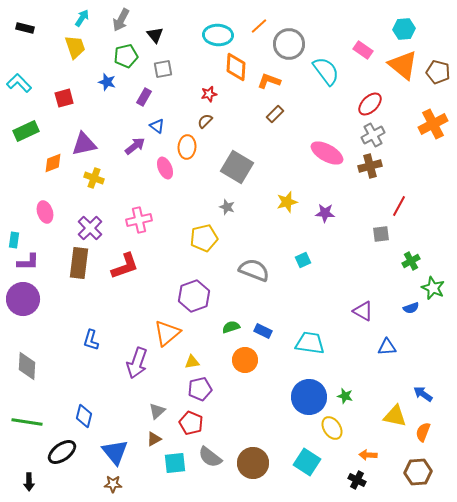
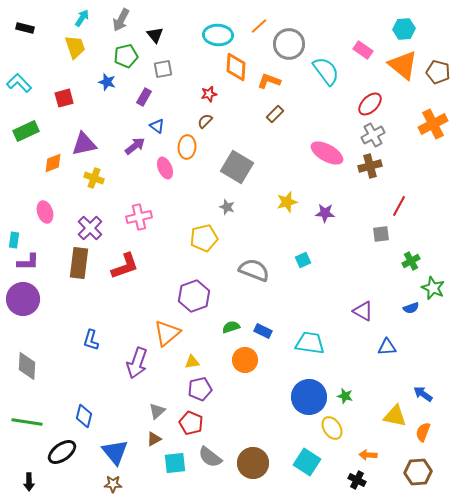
pink cross at (139, 220): moved 3 px up
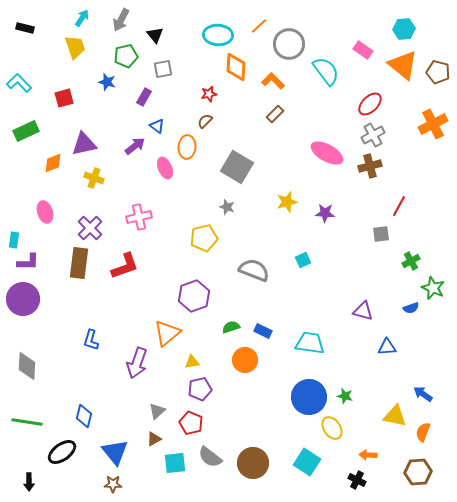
orange L-shape at (269, 81): moved 4 px right; rotated 25 degrees clockwise
purple triangle at (363, 311): rotated 15 degrees counterclockwise
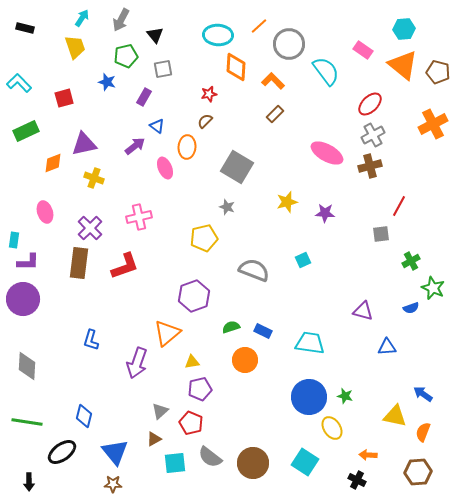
gray triangle at (157, 411): moved 3 px right
cyan square at (307, 462): moved 2 px left
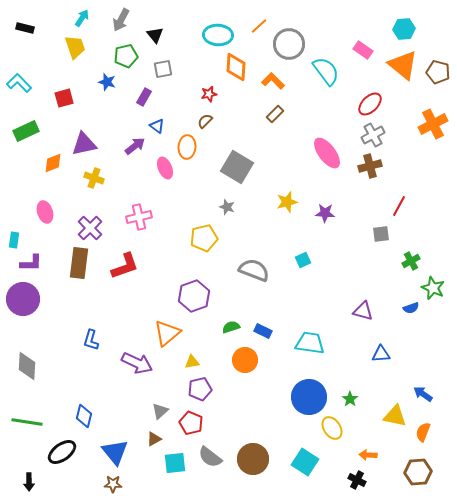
pink ellipse at (327, 153): rotated 24 degrees clockwise
purple L-shape at (28, 262): moved 3 px right, 1 px down
blue triangle at (387, 347): moved 6 px left, 7 px down
purple arrow at (137, 363): rotated 84 degrees counterclockwise
green star at (345, 396): moved 5 px right, 3 px down; rotated 21 degrees clockwise
brown circle at (253, 463): moved 4 px up
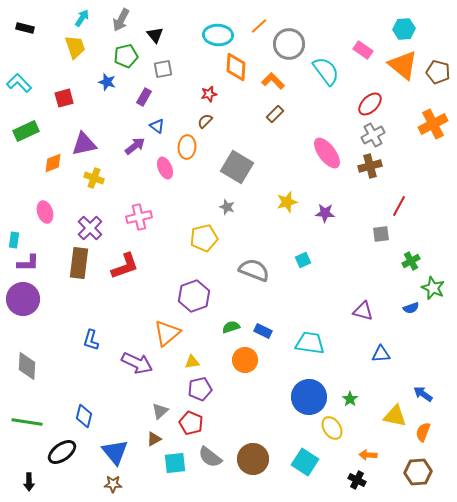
purple L-shape at (31, 263): moved 3 px left
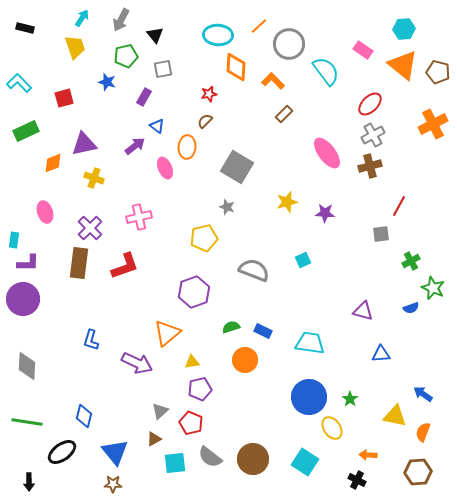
brown rectangle at (275, 114): moved 9 px right
purple hexagon at (194, 296): moved 4 px up
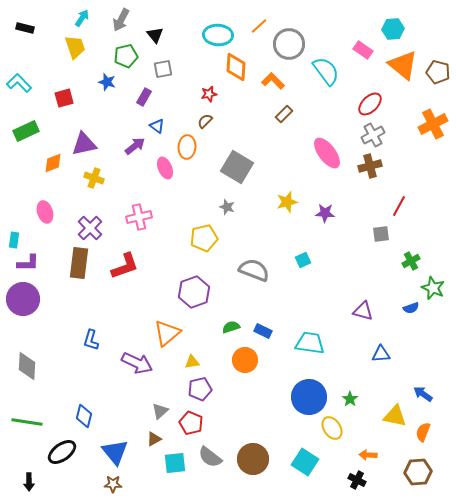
cyan hexagon at (404, 29): moved 11 px left
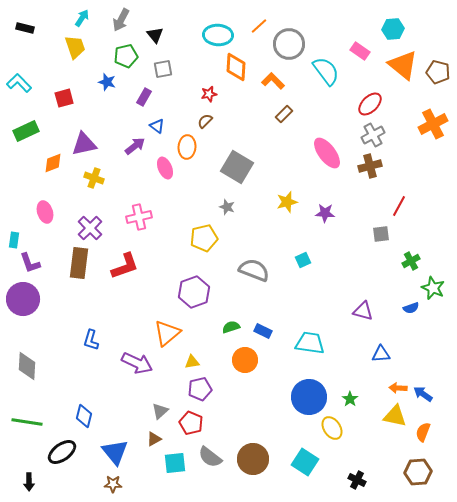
pink rectangle at (363, 50): moved 3 px left, 1 px down
purple L-shape at (28, 263): moved 2 px right; rotated 70 degrees clockwise
orange arrow at (368, 455): moved 30 px right, 67 px up
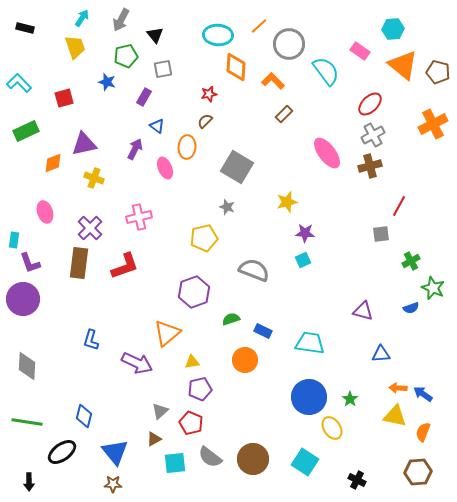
purple arrow at (135, 146): moved 3 px down; rotated 25 degrees counterclockwise
purple star at (325, 213): moved 20 px left, 20 px down
green semicircle at (231, 327): moved 8 px up
